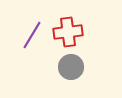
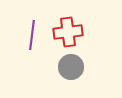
purple line: rotated 24 degrees counterclockwise
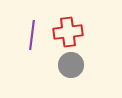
gray circle: moved 2 px up
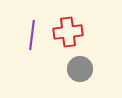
gray circle: moved 9 px right, 4 px down
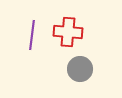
red cross: rotated 12 degrees clockwise
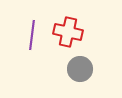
red cross: rotated 8 degrees clockwise
